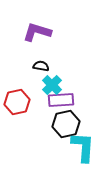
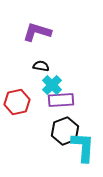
black hexagon: moved 1 px left, 7 px down; rotated 8 degrees counterclockwise
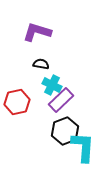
black semicircle: moved 2 px up
cyan cross: rotated 18 degrees counterclockwise
purple rectangle: rotated 40 degrees counterclockwise
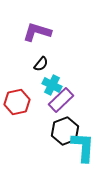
black semicircle: rotated 119 degrees clockwise
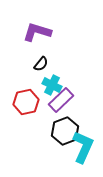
red hexagon: moved 9 px right
cyan L-shape: rotated 20 degrees clockwise
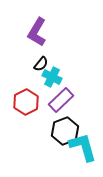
purple L-shape: rotated 76 degrees counterclockwise
cyan cross: moved 8 px up
red hexagon: rotated 15 degrees counterclockwise
cyan L-shape: rotated 40 degrees counterclockwise
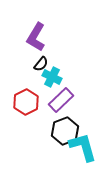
purple L-shape: moved 1 px left, 5 px down
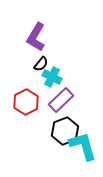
cyan L-shape: moved 1 px up
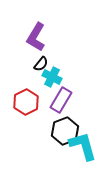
purple rectangle: rotated 15 degrees counterclockwise
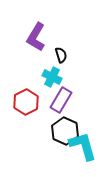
black semicircle: moved 20 px right, 9 px up; rotated 56 degrees counterclockwise
black hexagon: rotated 16 degrees counterclockwise
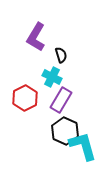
red hexagon: moved 1 px left, 4 px up
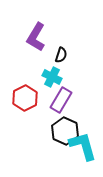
black semicircle: rotated 35 degrees clockwise
